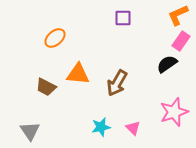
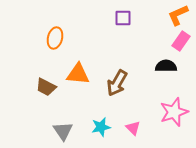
orange ellipse: rotated 35 degrees counterclockwise
black semicircle: moved 1 px left, 2 px down; rotated 35 degrees clockwise
gray triangle: moved 33 px right
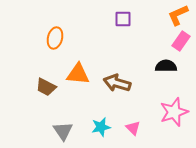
purple square: moved 1 px down
brown arrow: rotated 76 degrees clockwise
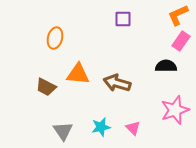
pink star: moved 1 px right, 2 px up
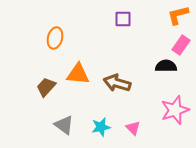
orange L-shape: rotated 10 degrees clockwise
pink rectangle: moved 4 px down
brown trapezoid: rotated 105 degrees clockwise
gray triangle: moved 1 px right, 6 px up; rotated 20 degrees counterclockwise
